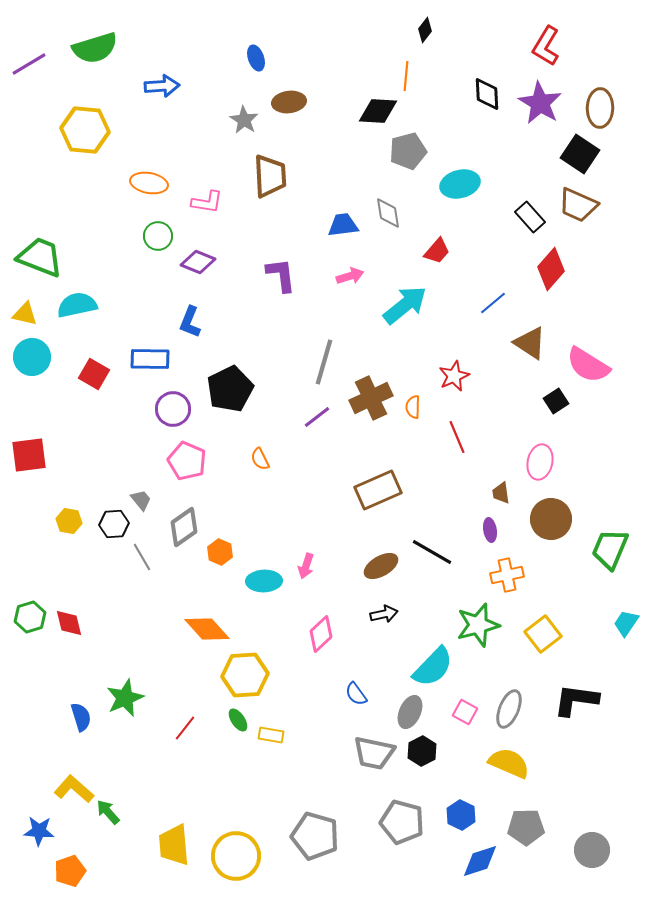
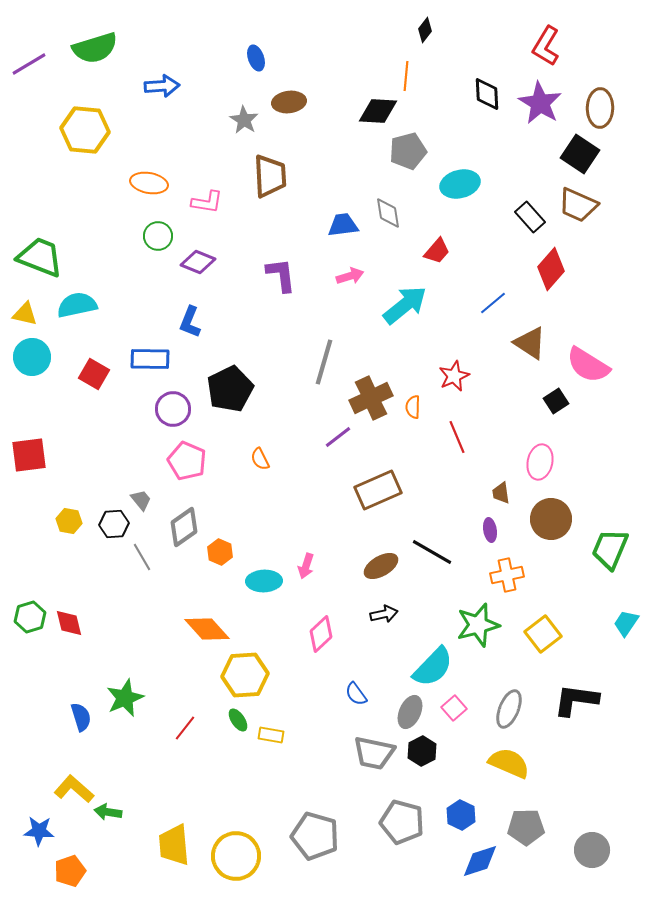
purple line at (317, 417): moved 21 px right, 20 px down
pink square at (465, 712): moved 11 px left, 4 px up; rotated 20 degrees clockwise
green arrow at (108, 812): rotated 40 degrees counterclockwise
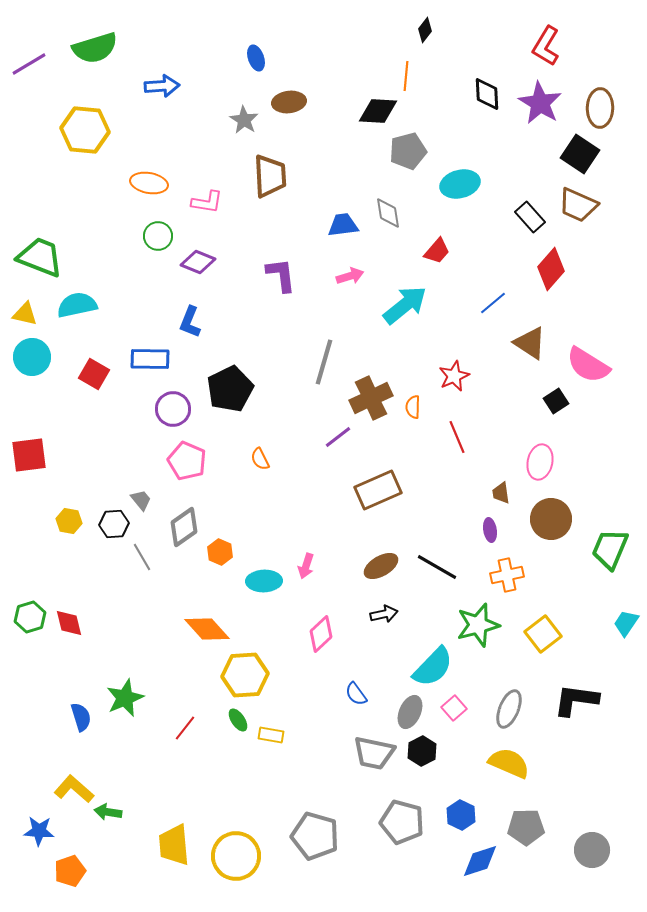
black line at (432, 552): moved 5 px right, 15 px down
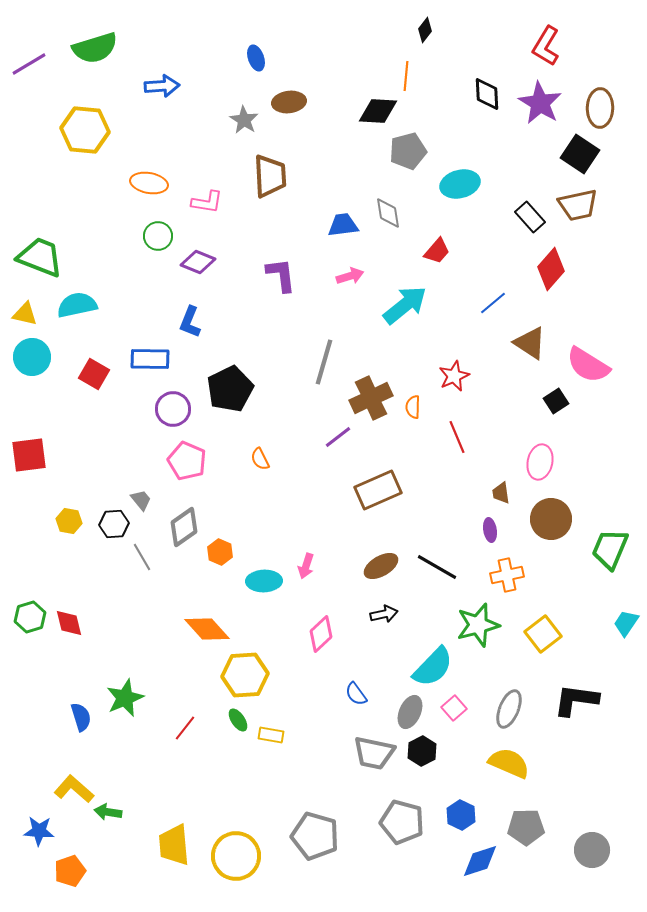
brown trapezoid at (578, 205): rotated 36 degrees counterclockwise
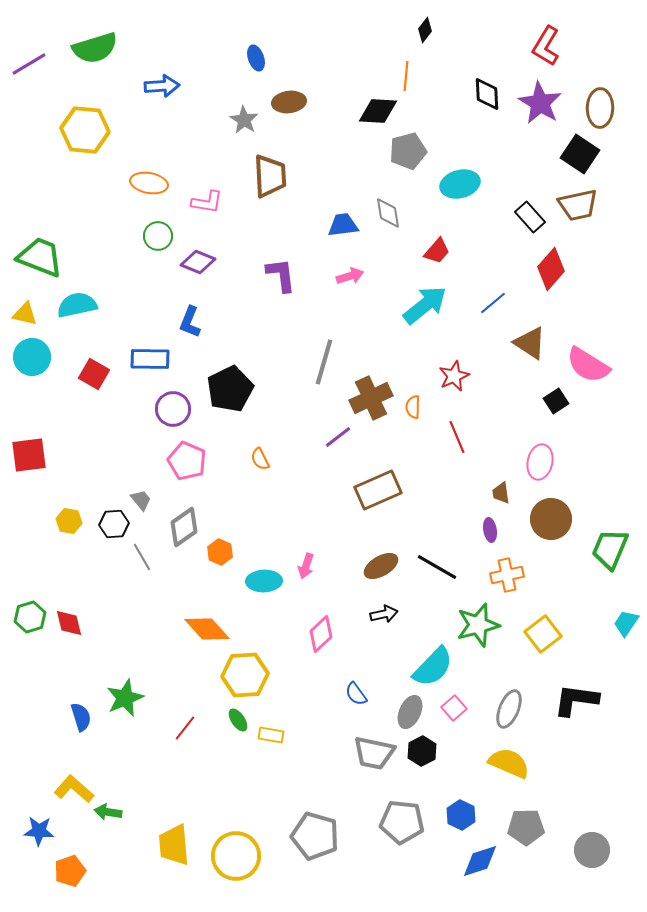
cyan arrow at (405, 305): moved 20 px right
gray pentagon at (402, 822): rotated 9 degrees counterclockwise
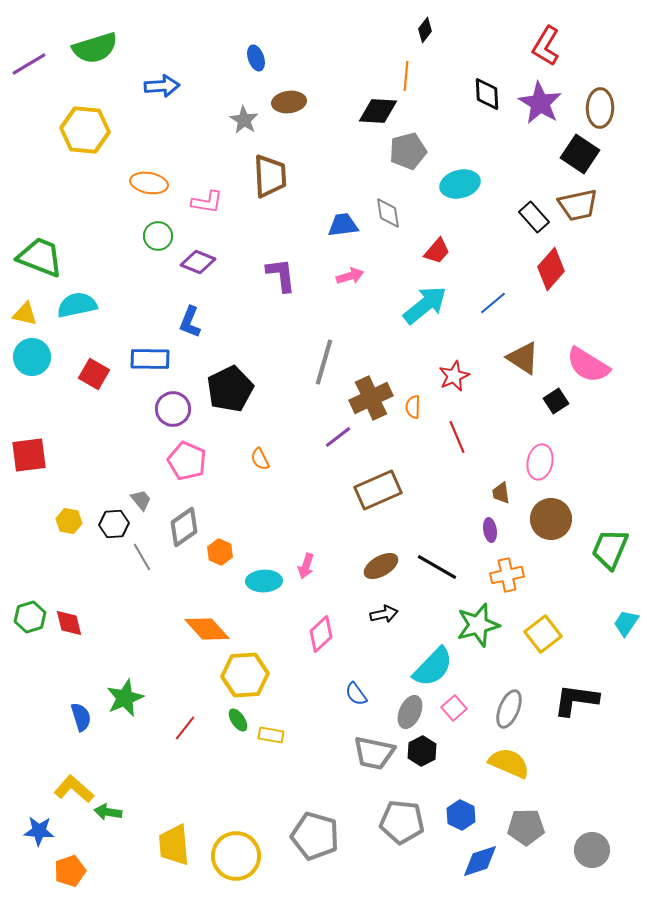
black rectangle at (530, 217): moved 4 px right
brown triangle at (530, 343): moved 7 px left, 15 px down
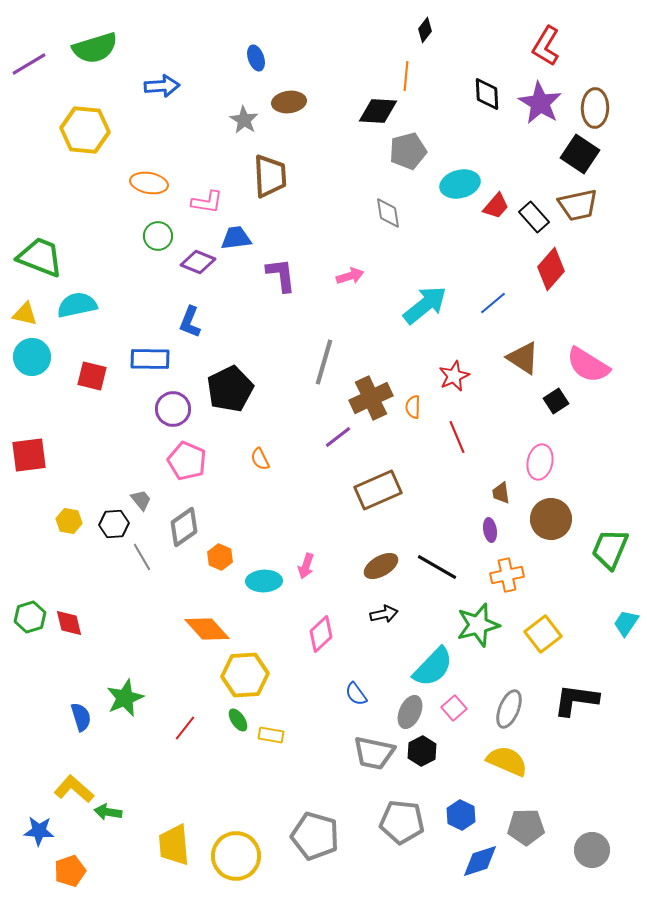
brown ellipse at (600, 108): moved 5 px left
blue trapezoid at (343, 225): moved 107 px left, 13 px down
red trapezoid at (437, 251): moved 59 px right, 45 px up
red square at (94, 374): moved 2 px left, 2 px down; rotated 16 degrees counterclockwise
orange hexagon at (220, 552): moved 5 px down
yellow semicircle at (509, 763): moved 2 px left, 2 px up
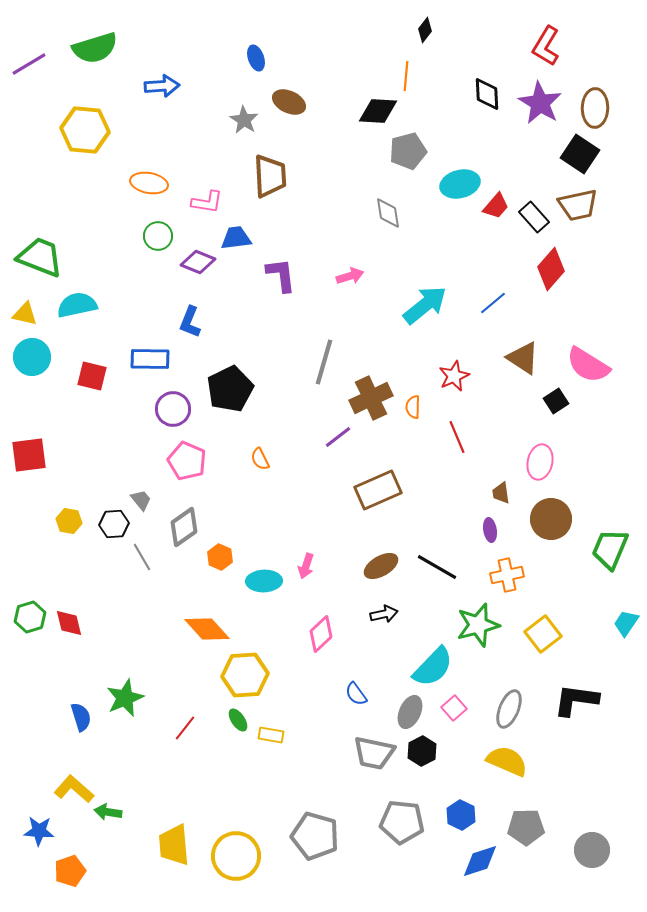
brown ellipse at (289, 102): rotated 32 degrees clockwise
